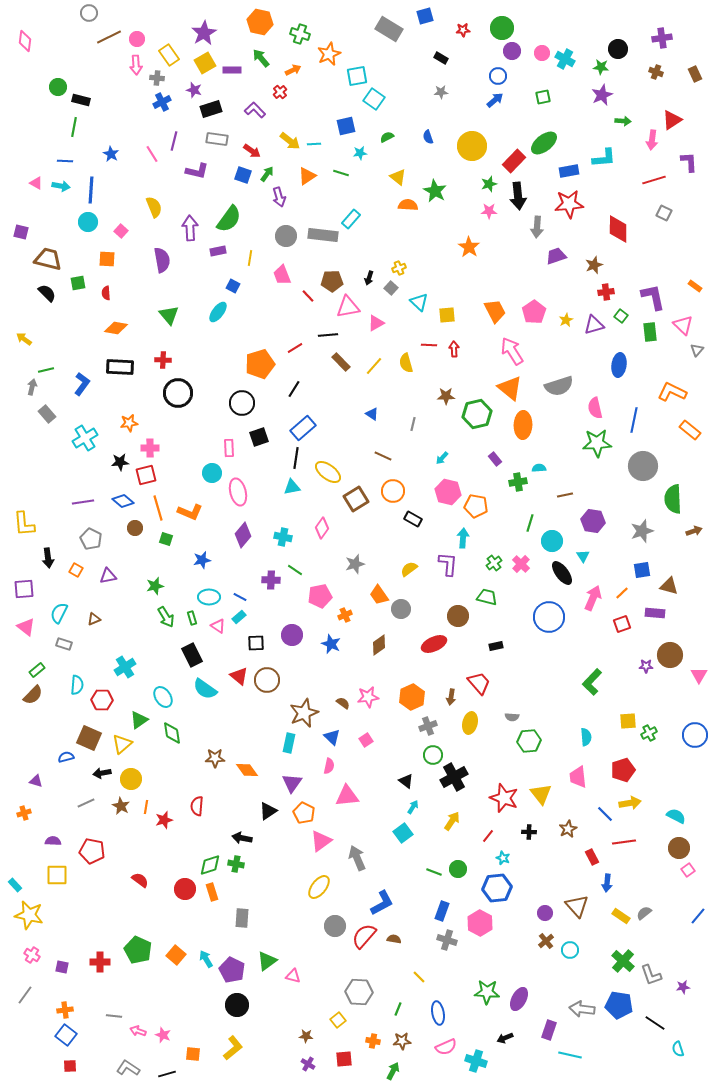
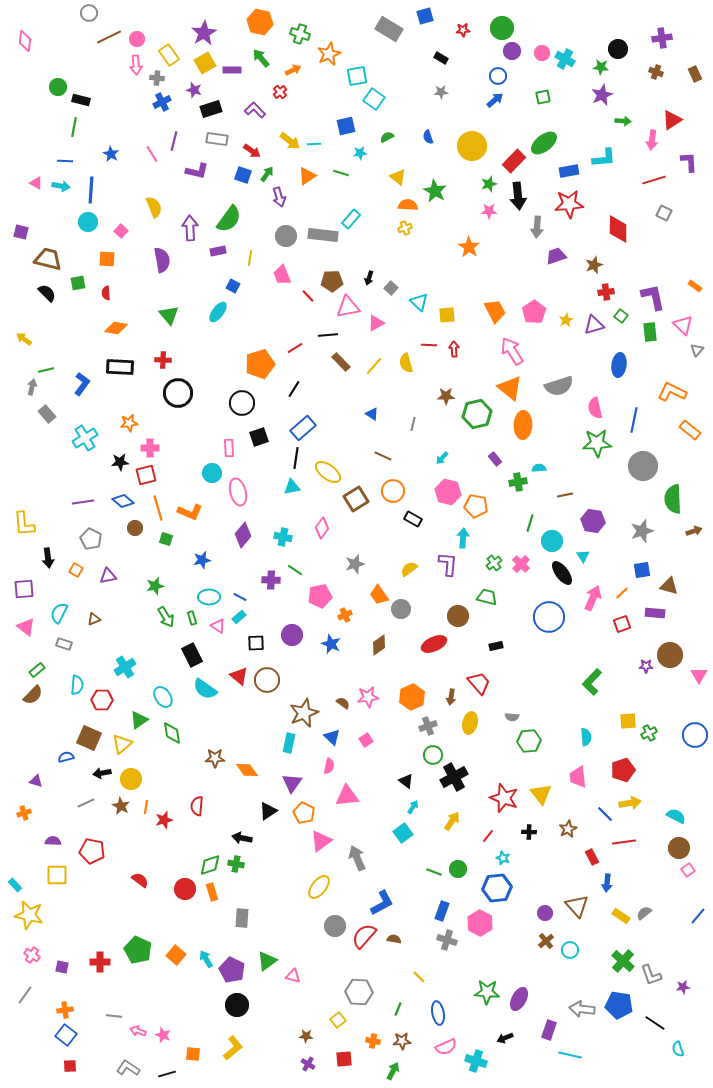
yellow cross at (399, 268): moved 6 px right, 40 px up
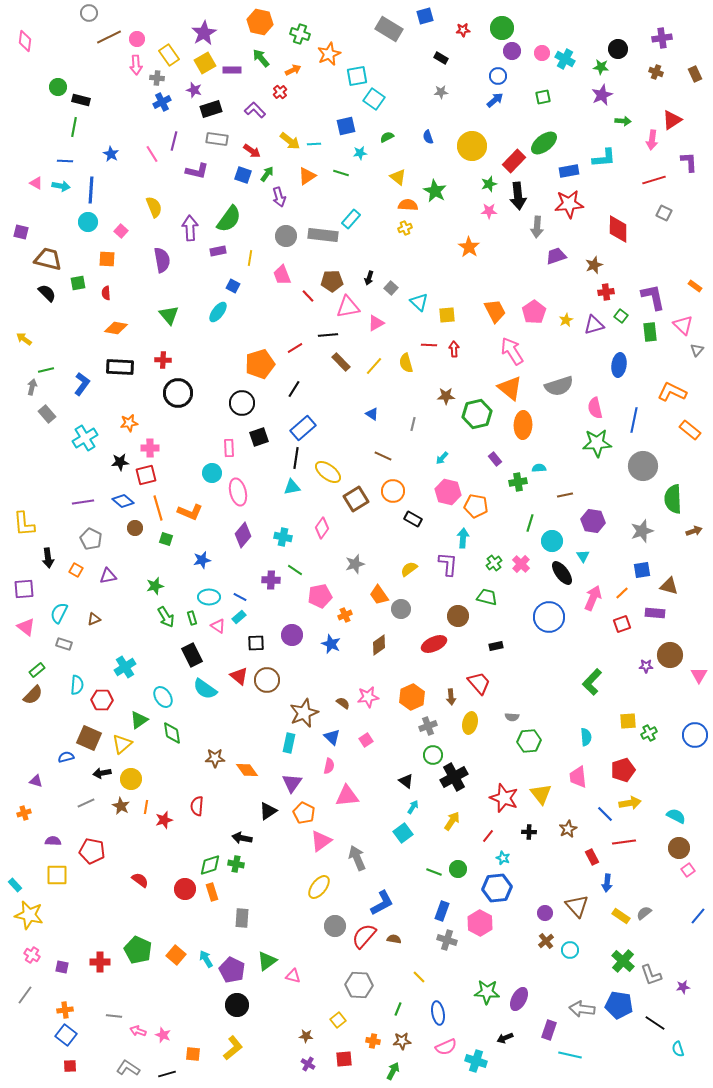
brown arrow at (451, 697): rotated 14 degrees counterclockwise
gray hexagon at (359, 992): moved 7 px up
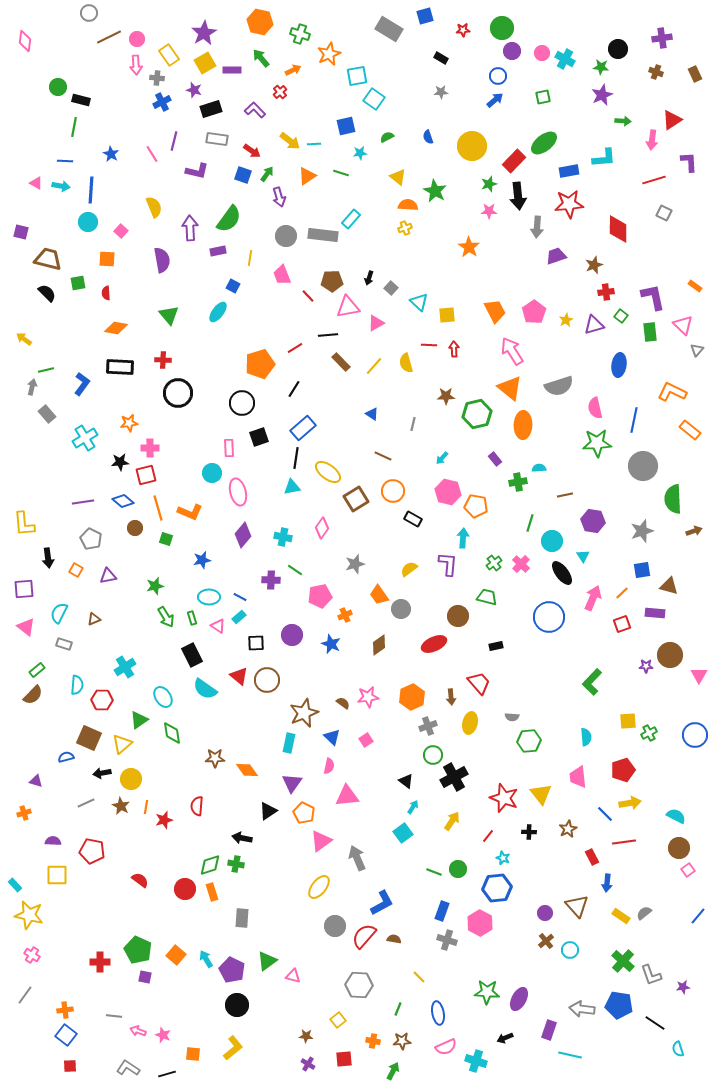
purple square at (62, 967): moved 83 px right, 10 px down
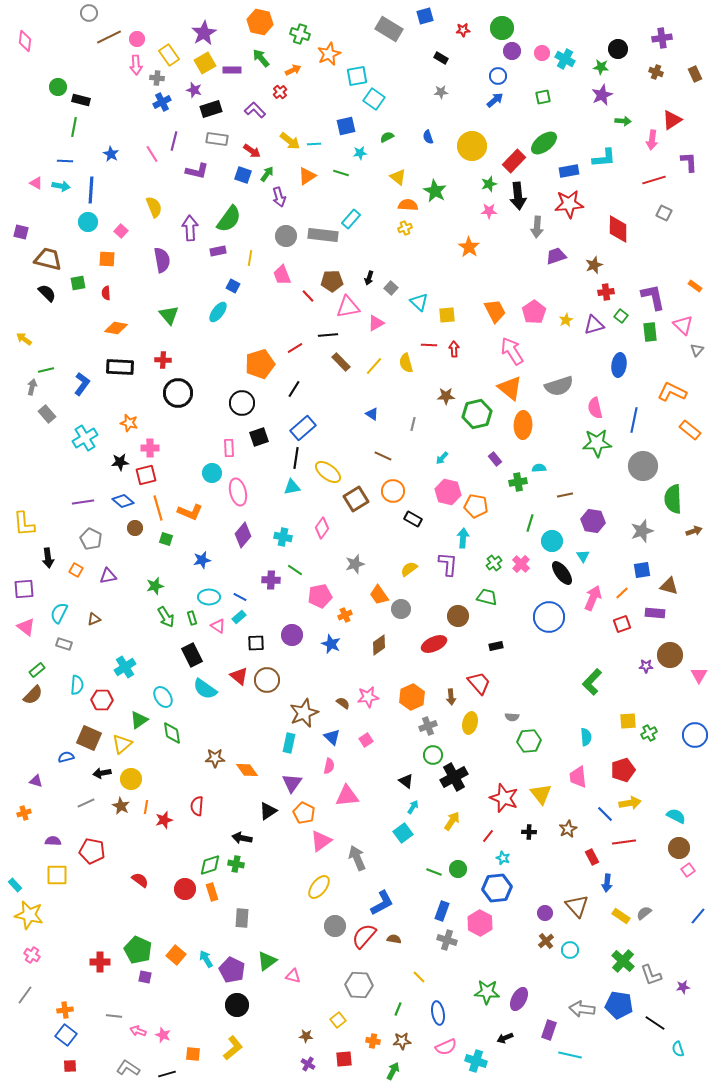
orange star at (129, 423): rotated 24 degrees clockwise
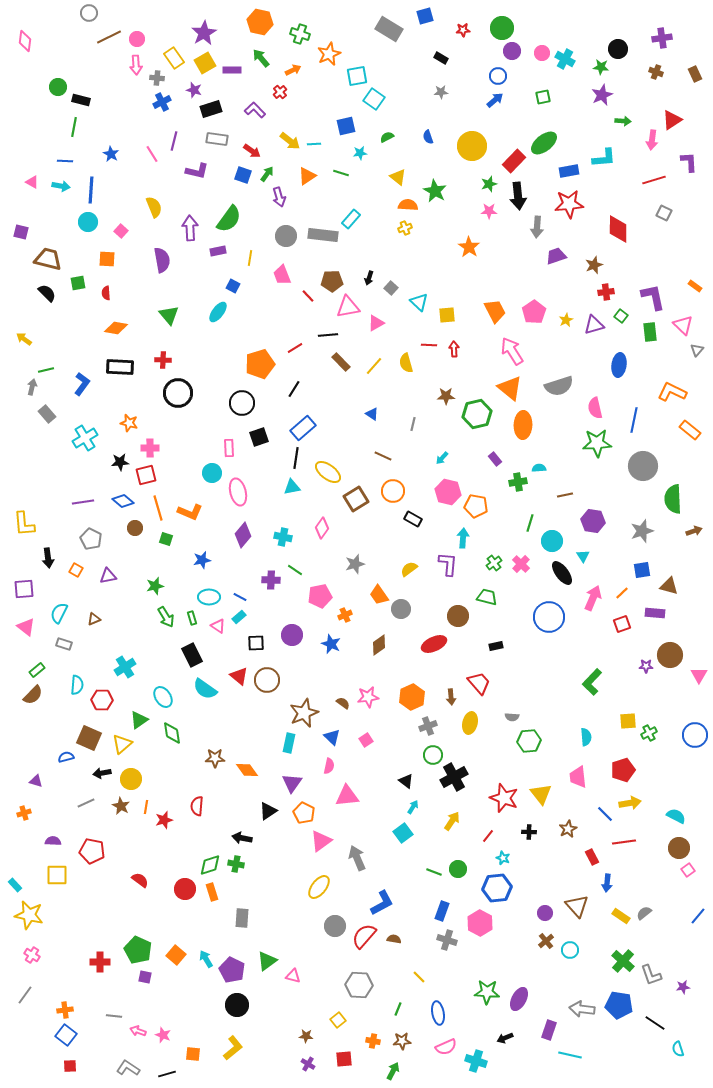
yellow rectangle at (169, 55): moved 5 px right, 3 px down
pink triangle at (36, 183): moved 4 px left, 1 px up
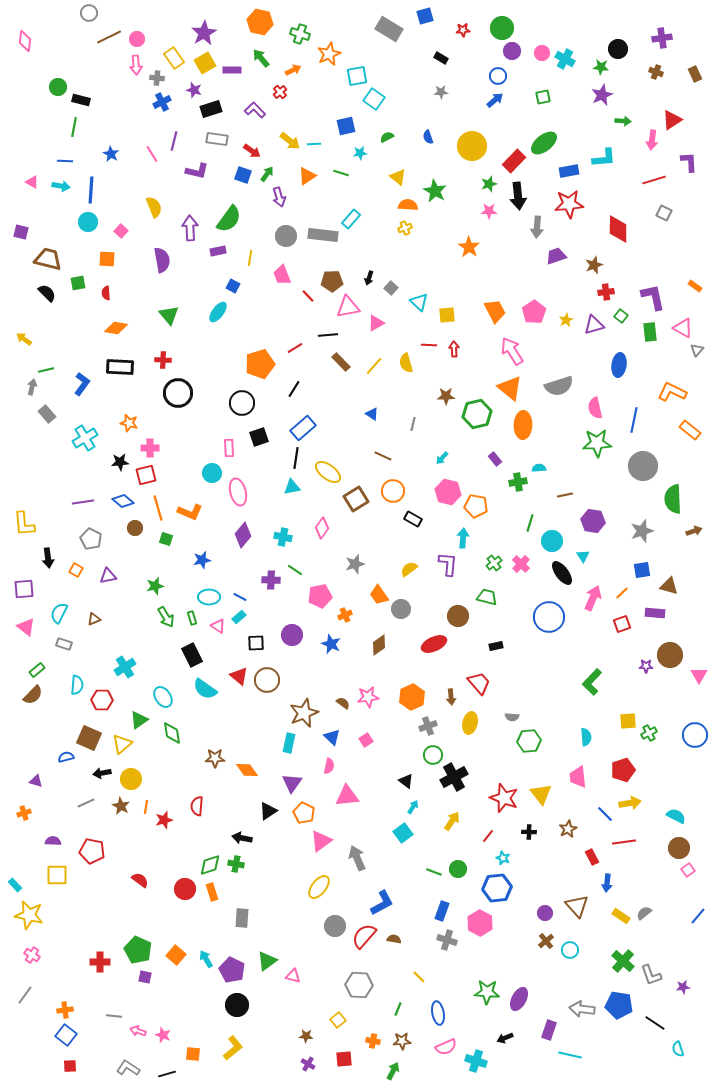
pink triangle at (683, 325): moved 3 px down; rotated 15 degrees counterclockwise
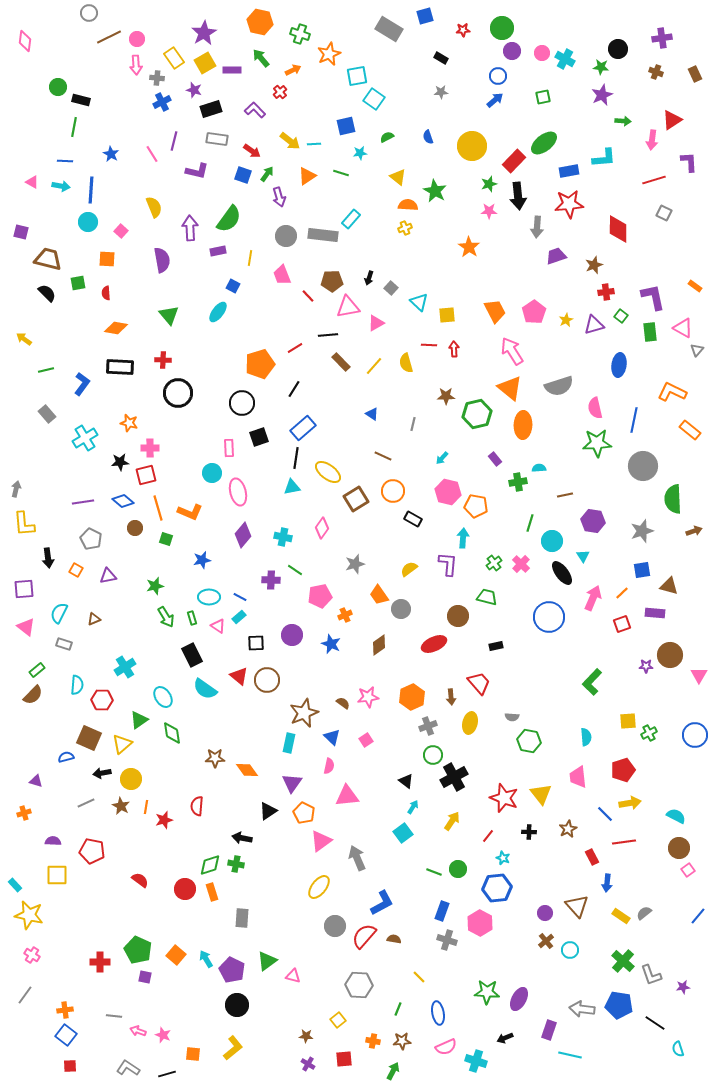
gray arrow at (32, 387): moved 16 px left, 102 px down
green hexagon at (529, 741): rotated 15 degrees clockwise
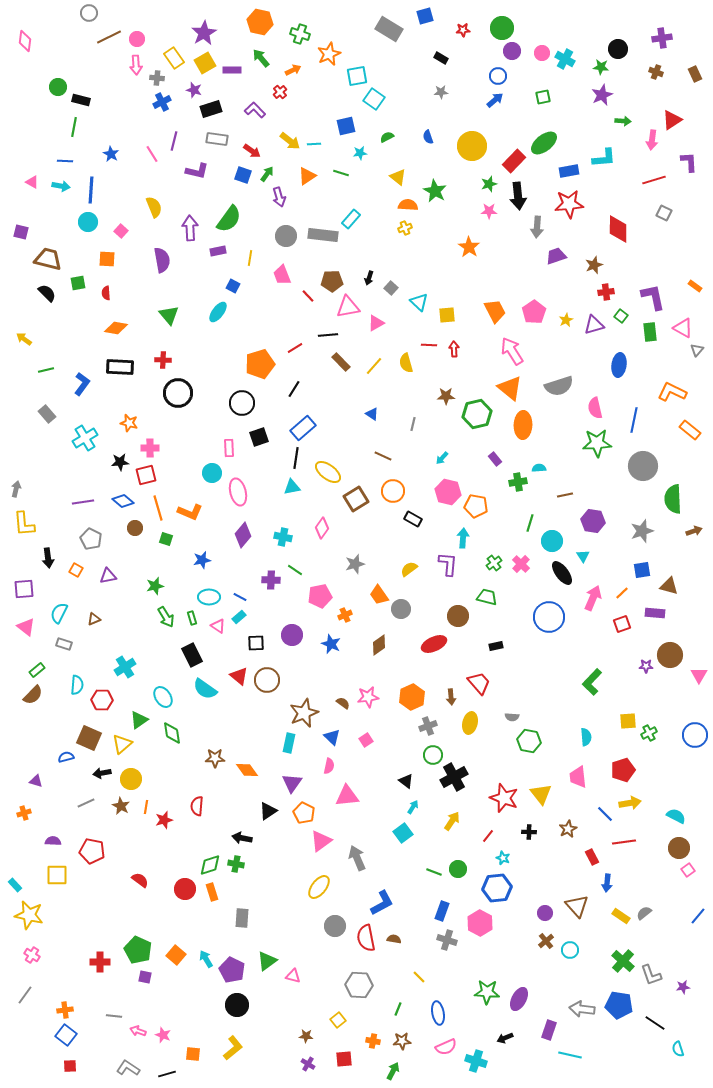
red semicircle at (364, 936): moved 2 px right, 2 px down; rotated 52 degrees counterclockwise
